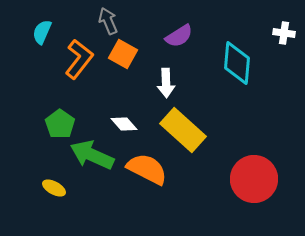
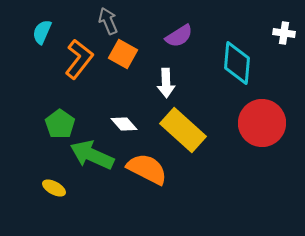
red circle: moved 8 px right, 56 px up
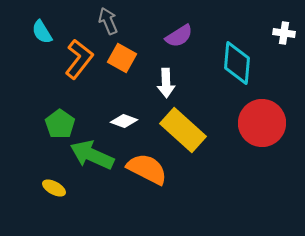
cyan semicircle: rotated 55 degrees counterclockwise
orange square: moved 1 px left, 4 px down
white diamond: moved 3 px up; rotated 28 degrees counterclockwise
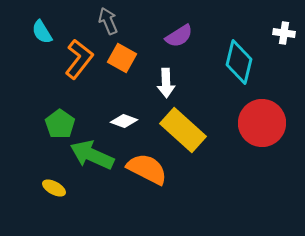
cyan diamond: moved 2 px right, 1 px up; rotated 9 degrees clockwise
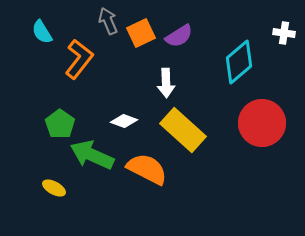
orange square: moved 19 px right, 25 px up; rotated 36 degrees clockwise
cyan diamond: rotated 36 degrees clockwise
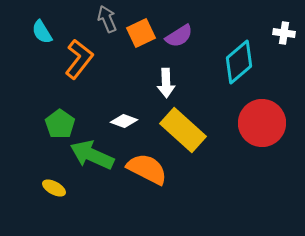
gray arrow: moved 1 px left, 2 px up
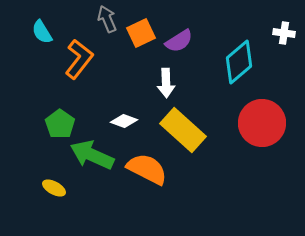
purple semicircle: moved 5 px down
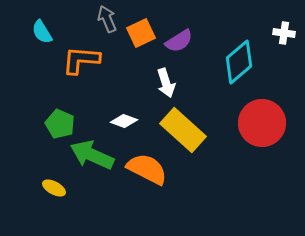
orange L-shape: moved 2 px right, 1 px down; rotated 123 degrees counterclockwise
white arrow: rotated 16 degrees counterclockwise
green pentagon: rotated 12 degrees counterclockwise
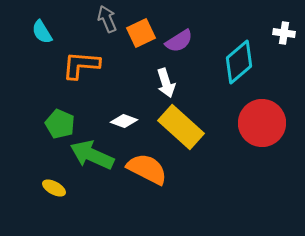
orange L-shape: moved 5 px down
yellow rectangle: moved 2 px left, 3 px up
